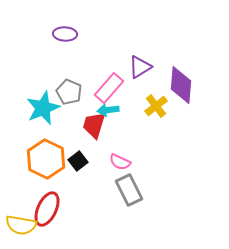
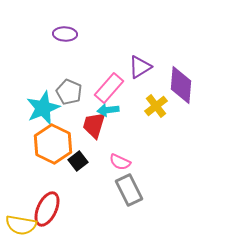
orange hexagon: moved 7 px right, 15 px up
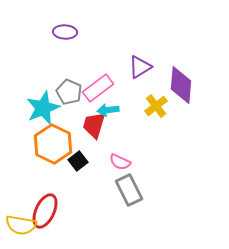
purple ellipse: moved 2 px up
pink rectangle: moved 11 px left; rotated 12 degrees clockwise
red ellipse: moved 2 px left, 2 px down
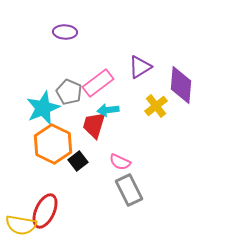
pink rectangle: moved 5 px up
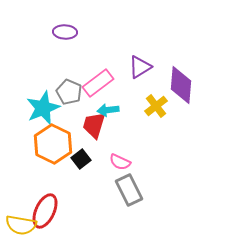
black square: moved 3 px right, 2 px up
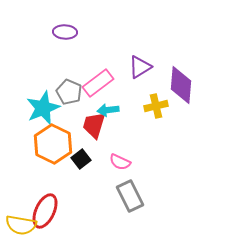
yellow cross: rotated 25 degrees clockwise
gray rectangle: moved 1 px right, 6 px down
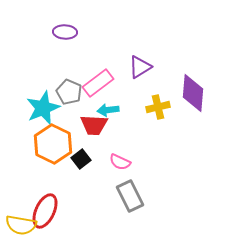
purple diamond: moved 12 px right, 8 px down
yellow cross: moved 2 px right, 1 px down
red trapezoid: rotated 104 degrees counterclockwise
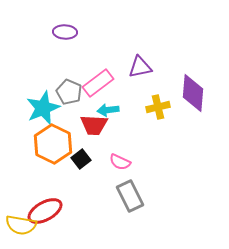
purple triangle: rotated 20 degrees clockwise
red ellipse: rotated 36 degrees clockwise
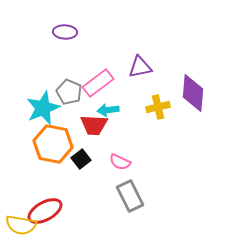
orange hexagon: rotated 15 degrees counterclockwise
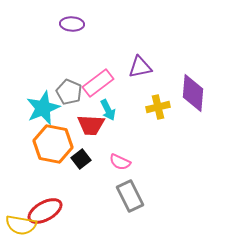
purple ellipse: moved 7 px right, 8 px up
cyan arrow: rotated 110 degrees counterclockwise
red trapezoid: moved 3 px left
